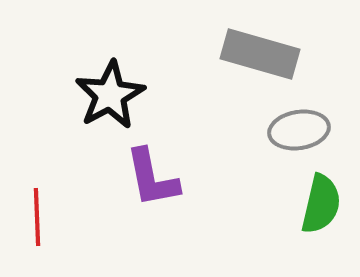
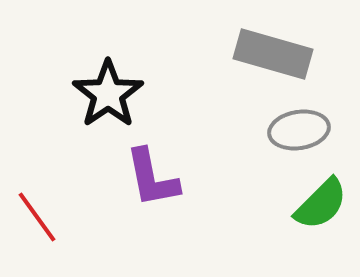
gray rectangle: moved 13 px right
black star: moved 2 px left, 1 px up; rotated 6 degrees counterclockwise
green semicircle: rotated 32 degrees clockwise
red line: rotated 34 degrees counterclockwise
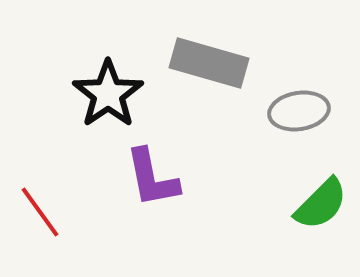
gray rectangle: moved 64 px left, 9 px down
gray ellipse: moved 19 px up
red line: moved 3 px right, 5 px up
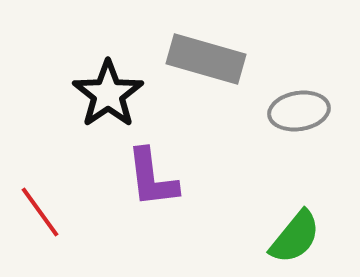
gray rectangle: moved 3 px left, 4 px up
purple L-shape: rotated 4 degrees clockwise
green semicircle: moved 26 px left, 33 px down; rotated 6 degrees counterclockwise
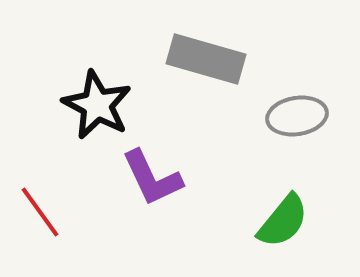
black star: moved 11 px left, 11 px down; rotated 10 degrees counterclockwise
gray ellipse: moved 2 px left, 5 px down
purple L-shape: rotated 18 degrees counterclockwise
green semicircle: moved 12 px left, 16 px up
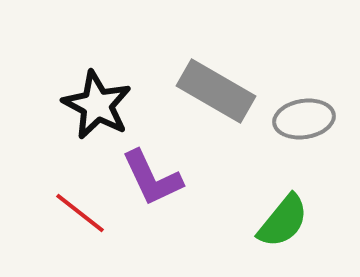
gray rectangle: moved 10 px right, 32 px down; rotated 14 degrees clockwise
gray ellipse: moved 7 px right, 3 px down
red line: moved 40 px right, 1 px down; rotated 16 degrees counterclockwise
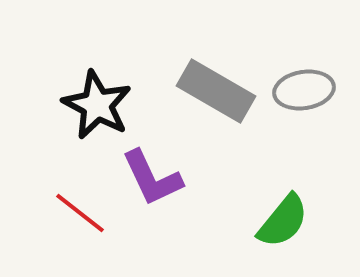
gray ellipse: moved 29 px up
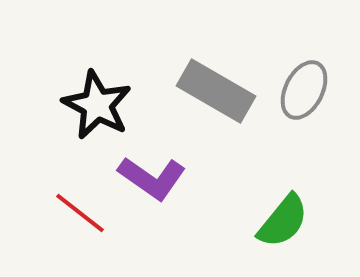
gray ellipse: rotated 54 degrees counterclockwise
purple L-shape: rotated 30 degrees counterclockwise
